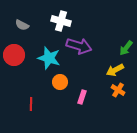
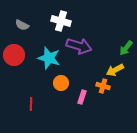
orange circle: moved 1 px right, 1 px down
orange cross: moved 15 px left, 4 px up; rotated 16 degrees counterclockwise
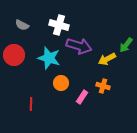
white cross: moved 2 px left, 4 px down
green arrow: moved 3 px up
yellow arrow: moved 8 px left, 11 px up
pink rectangle: rotated 16 degrees clockwise
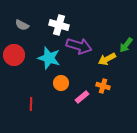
pink rectangle: rotated 16 degrees clockwise
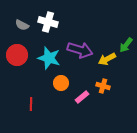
white cross: moved 11 px left, 3 px up
purple arrow: moved 1 px right, 4 px down
red circle: moved 3 px right
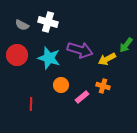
orange circle: moved 2 px down
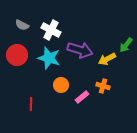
white cross: moved 3 px right, 8 px down; rotated 12 degrees clockwise
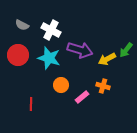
green arrow: moved 5 px down
red circle: moved 1 px right
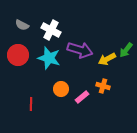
orange circle: moved 4 px down
